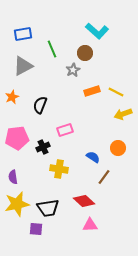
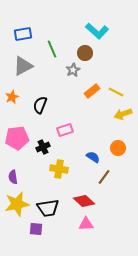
orange rectangle: rotated 21 degrees counterclockwise
pink triangle: moved 4 px left, 1 px up
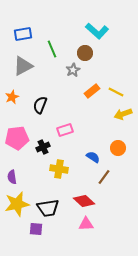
purple semicircle: moved 1 px left
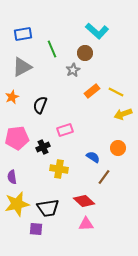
gray triangle: moved 1 px left, 1 px down
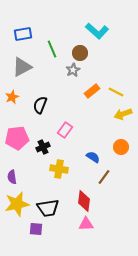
brown circle: moved 5 px left
pink rectangle: rotated 35 degrees counterclockwise
orange circle: moved 3 px right, 1 px up
red diamond: rotated 55 degrees clockwise
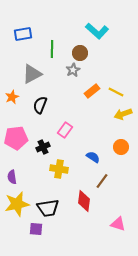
green line: rotated 24 degrees clockwise
gray triangle: moved 10 px right, 7 px down
pink pentagon: moved 1 px left
brown line: moved 2 px left, 4 px down
pink triangle: moved 32 px right; rotated 21 degrees clockwise
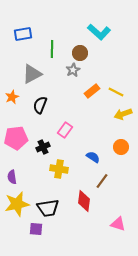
cyan L-shape: moved 2 px right, 1 px down
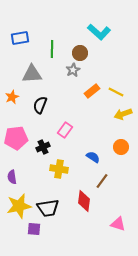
blue rectangle: moved 3 px left, 4 px down
gray triangle: rotated 25 degrees clockwise
yellow star: moved 2 px right, 2 px down
purple square: moved 2 px left
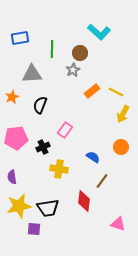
yellow arrow: rotated 42 degrees counterclockwise
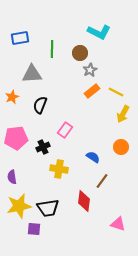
cyan L-shape: rotated 15 degrees counterclockwise
gray star: moved 17 px right
